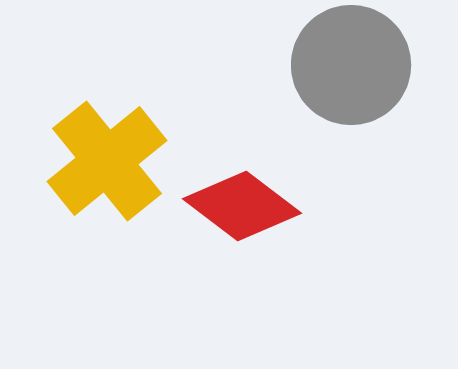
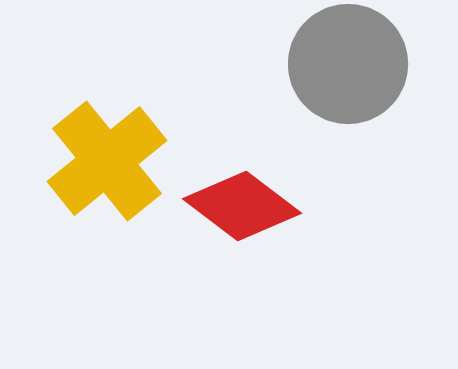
gray circle: moved 3 px left, 1 px up
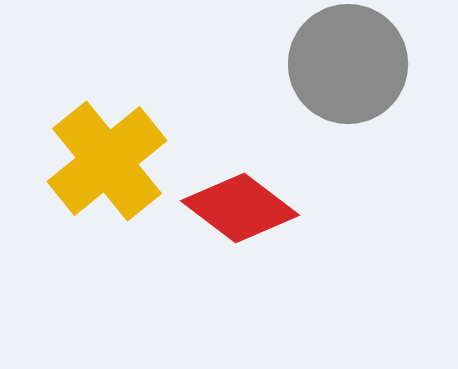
red diamond: moved 2 px left, 2 px down
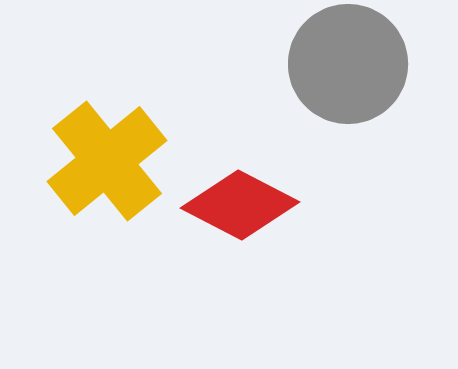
red diamond: moved 3 px up; rotated 10 degrees counterclockwise
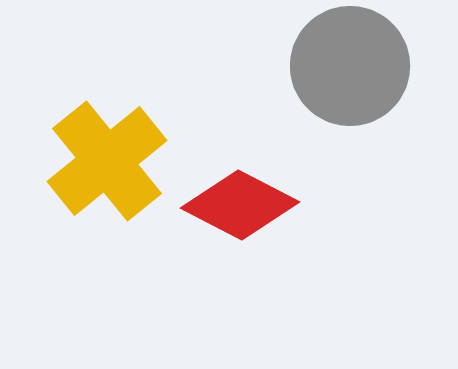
gray circle: moved 2 px right, 2 px down
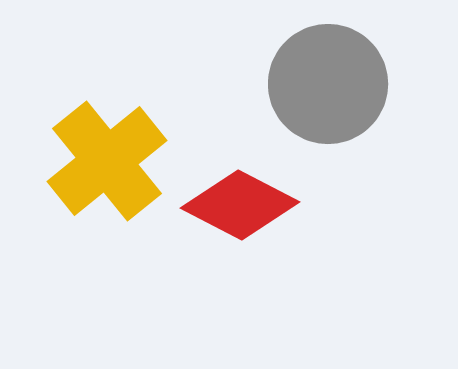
gray circle: moved 22 px left, 18 px down
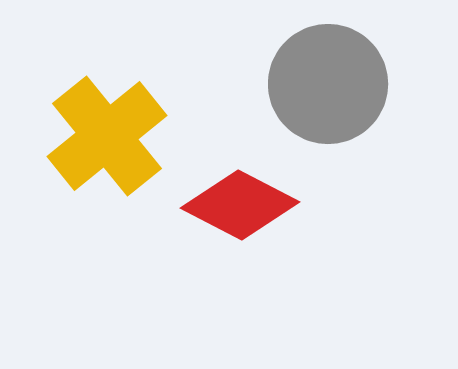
yellow cross: moved 25 px up
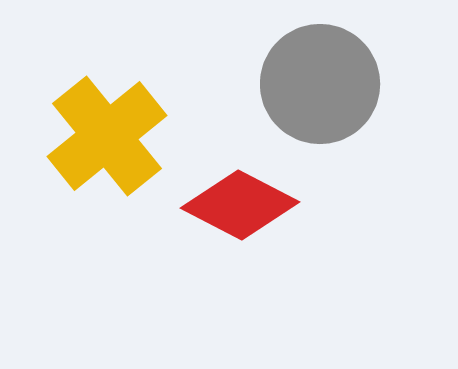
gray circle: moved 8 px left
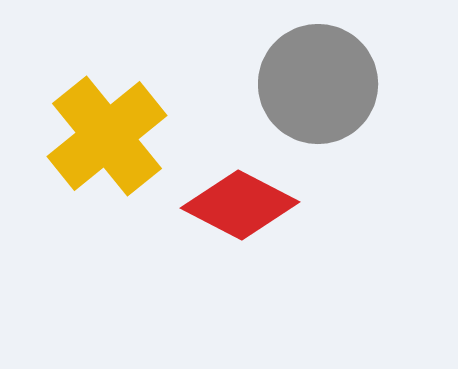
gray circle: moved 2 px left
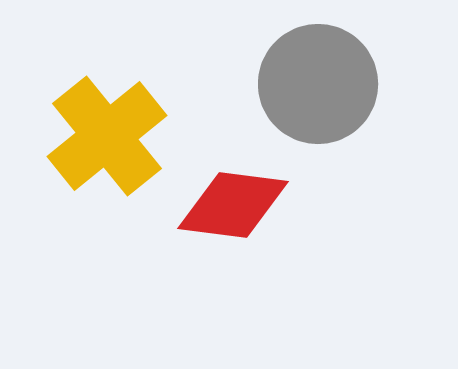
red diamond: moved 7 px left; rotated 20 degrees counterclockwise
